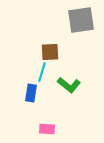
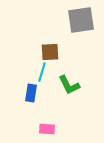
green L-shape: rotated 25 degrees clockwise
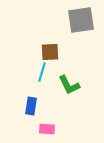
blue rectangle: moved 13 px down
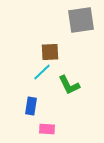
cyan line: rotated 30 degrees clockwise
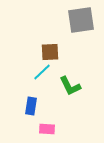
green L-shape: moved 1 px right, 1 px down
